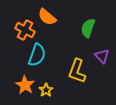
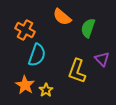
orange semicircle: moved 15 px right
purple triangle: moved 3 px down
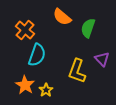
orange cross: rotated 12 degrees clockwise
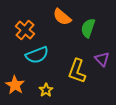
cyan semicircle: rotated 50 degrees clockwise
orange star: moved 10 px left
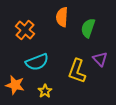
orange semicircle: rotated 54 degrees clockwise
cyan semicircle: moved 7 px down
purple triangle: moved 2 px left
orange star: rotated 18 degrees counterclockwise
yellow star: moved 1 px left, 1 px down
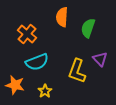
orange cross: moved 2 px right, 4 px down
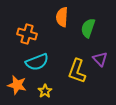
orange cross: rotated 24 degrees counterclockwise
orange star: moved 2 px right
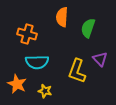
cyan semicircle: rotated 20 degrees clockwise
orange star: moved 1 px up; rotated 12 degrees clockwise
yellow star: rotated 24 degrees counterclockwise
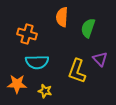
orange star: rotated 24 degrees counterclockwise
